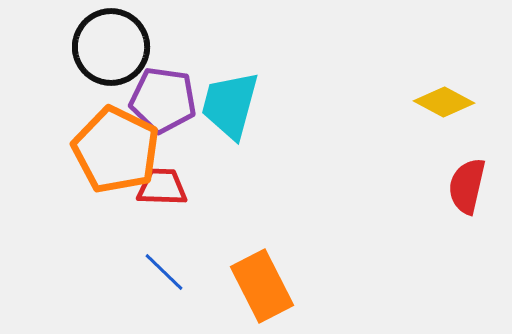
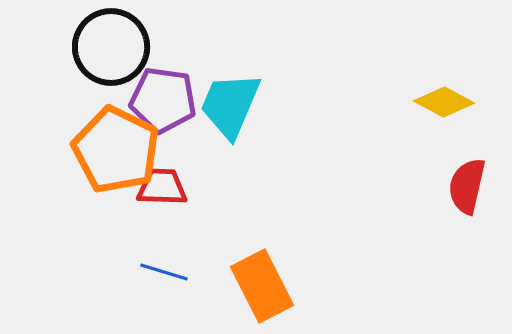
cyan trapezoid: rotated 8 degrees clockwise
blue line: rotated 27 degrees counterclockwise
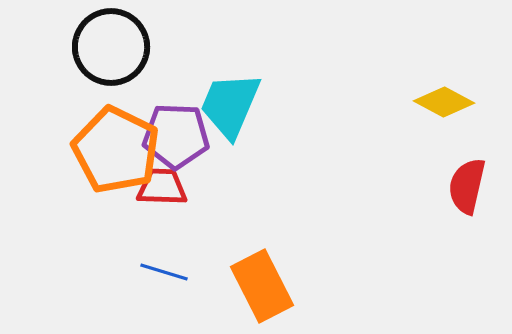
purple pentagon: moved 13 px right, 36 px down; rotated 6 degrees counterclockwise
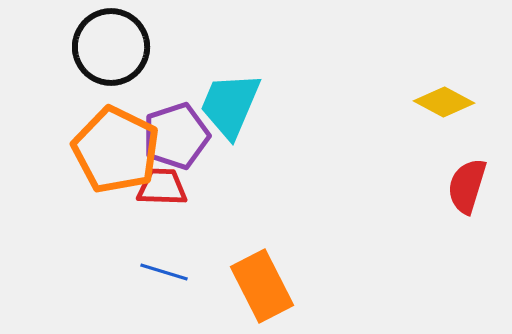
purple pentagon: rotated 20 degrees counterclockwise
red semicircle: rotated 4 degrees clockwise
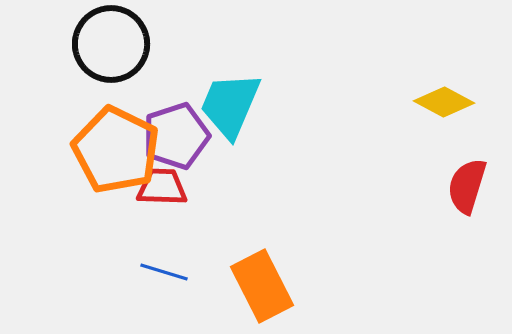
black circle: moved 3 px up
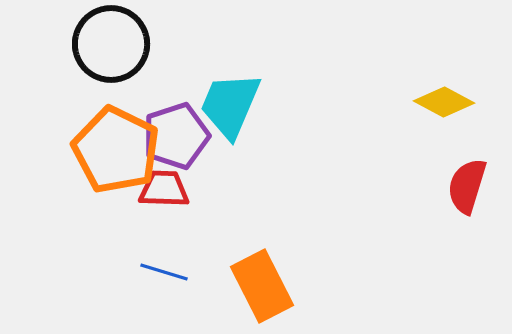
red trapezoid: moved 2 px right, 2 px down
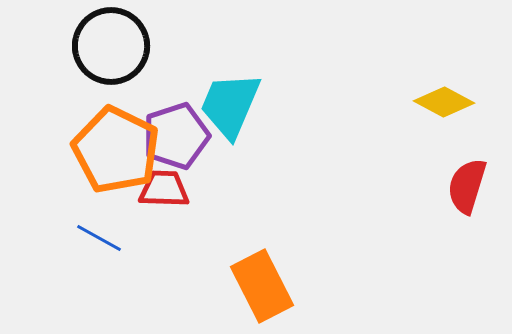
black circle: moved 2 px down
blue line: moved 65 px left, 34 px up; rotated 12 degrees clockwise
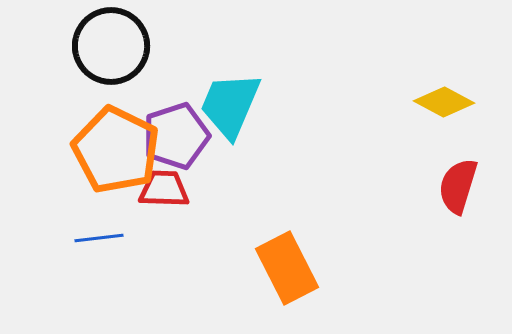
red semicircle: moved 9 px left
blue line: rotated 36 degrees counterclockwise
orange rectangle: moved 25 px right, 18 px up
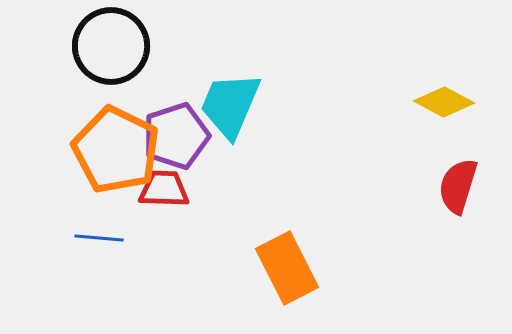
blue line: rotated 12 degrees clockwise
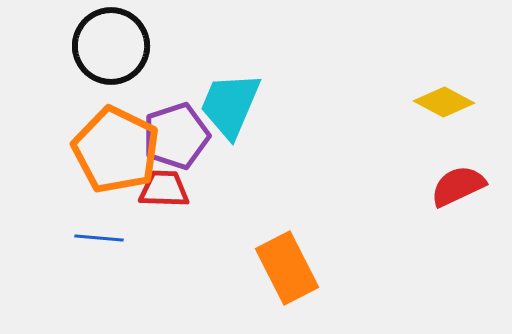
red semicircle: rotated 48 degrees clockwise
